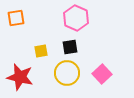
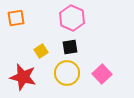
pink hexagon: moved 4 px left
yellow square: rotated 24 degrees counterclockwise
red star: moved 3 px right
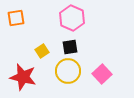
yellow square: moved 1 px right
yellow circle: moved 1 px right, 2 px up
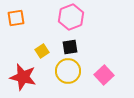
pink hexagon: moved 1 px left, 1 px up; rotated 15 degrees clockwise
pink square: moved 2 px right, 1 px down
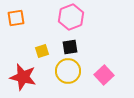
yellow square: rotated 16 degrees clockwise
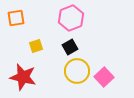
pink hexagon: moved 1 px down
black square: rotated 21 degrees counterclockwise
yellow square: moved 6 px left, 5 px up
yellow circle: moved 9 px right
pink square: moved 2 px down
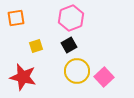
black square: moved 1 px left, 2 px up
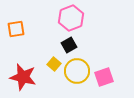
orange square: moved 11 px down
yellow square: moved 18 px right, 18 px down; rotated 32 degrees counterclockwise
pink square: rotated 24 degrees clockwise
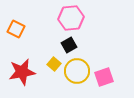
pink hexagon: rotated 15 degrees clockwise
orange square: rotated 36 degrees clockwise
red star: moved 1 px left, 5 px up; rotated 24 degrees counterclockwise
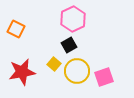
pink hexagon: moved 2 px right, 1 px down; rotated 20 degrees counterclockwise
